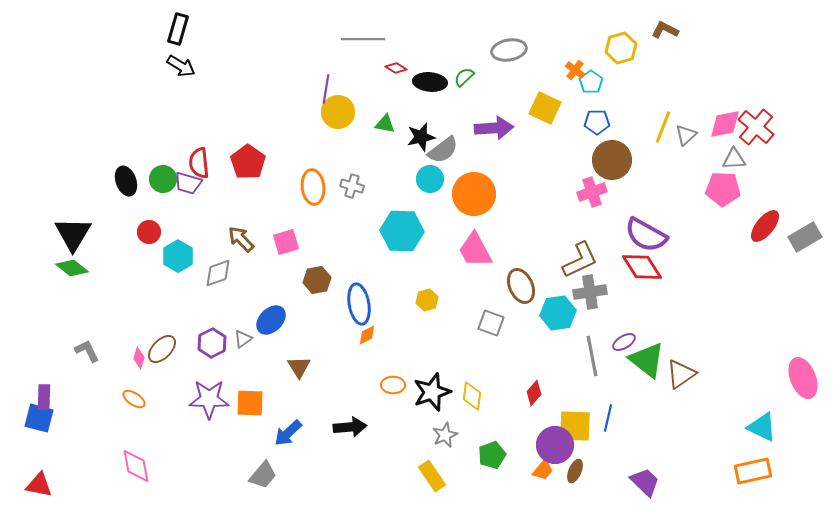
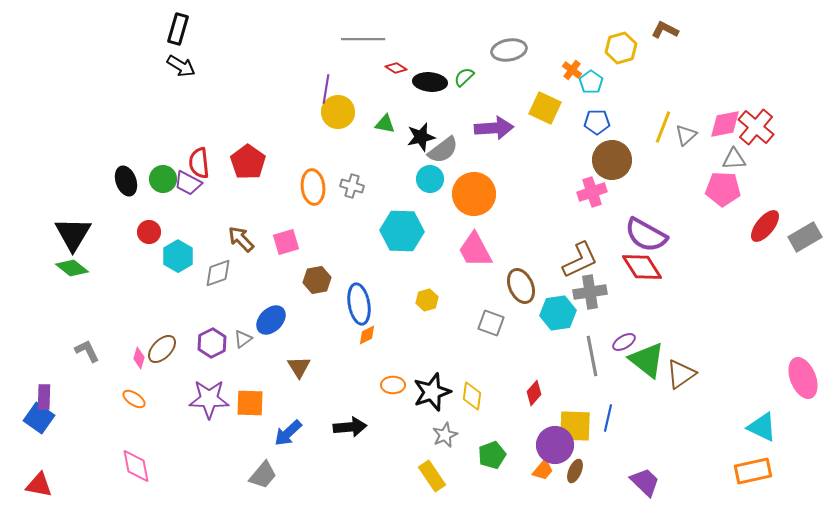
orange cross at (575, 70): moved 3 px left
purple trapezoid at (188, 183): rotated 12 degrees clockwise
blue square at (39, 418): rotated 20 degrees clockwise
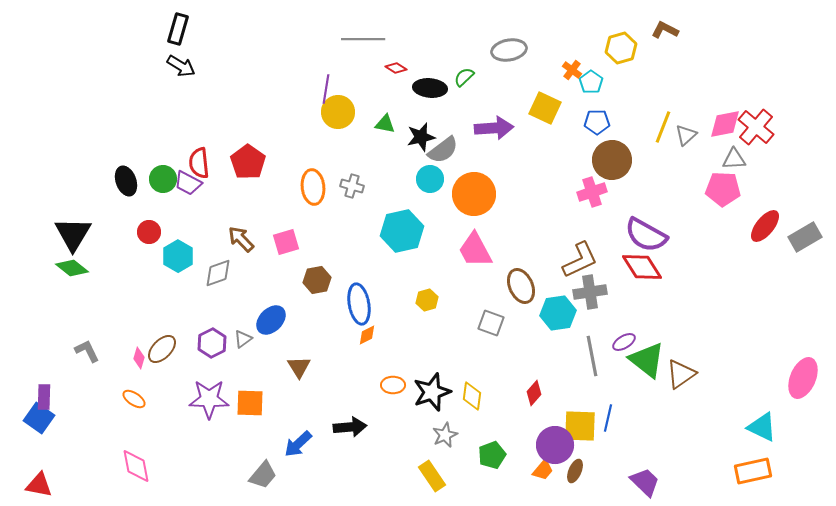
black ellipse at (430, 82): moved 6 px down
cyan hexagon at (402, 231): rotated 15 degrees counterclockwise
pink ellipse at (803, 378): rotated 45 degrees clockwise
yellow square at (575, 426): moved 5 px right
blue arrow at (288, 433): moved 10 px right, 11 px down
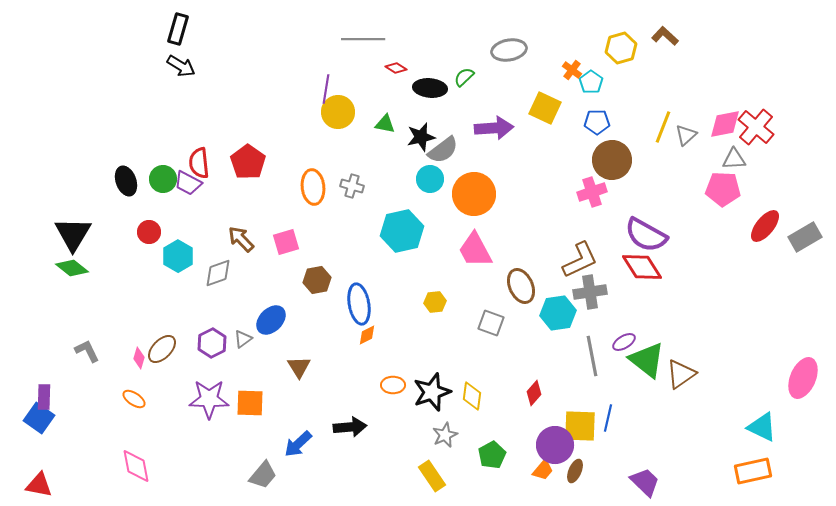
brown L-shape at (665, 30): moved 6 px down; rotated 16 degrees clockwise
yellow hexagon at (427, 300): moved 8 px right, 2 px down; rotated 10 degrees clockwise
green pentagon at (492, 455): rotated 8 degrees counterclockwise
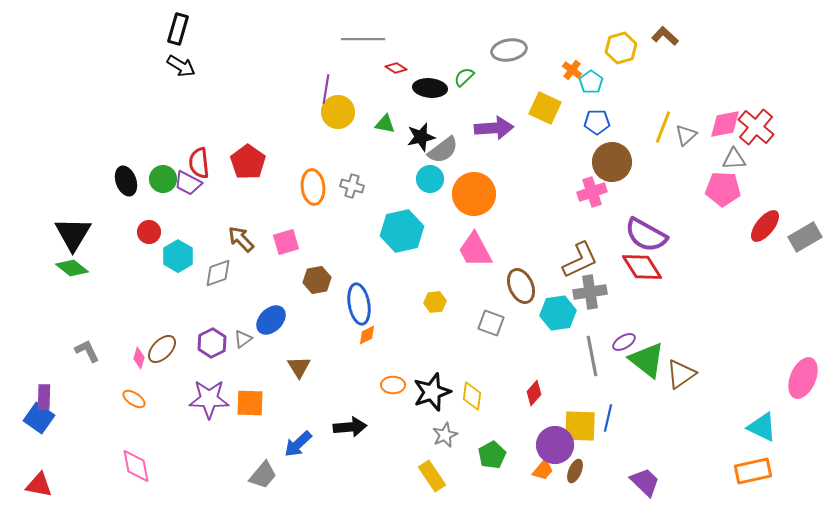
brown circle at (612, 160): moved 2 px down
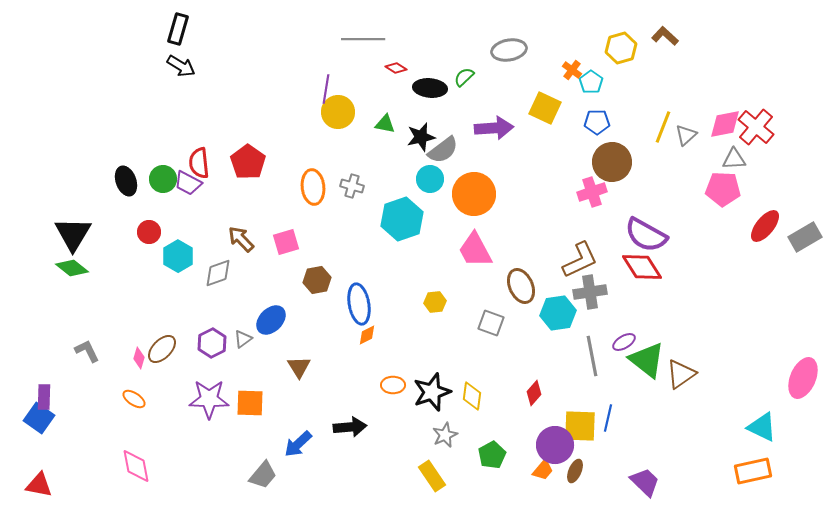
cyan hexagon at (402, 231): moved 12 px up; rotated 6 degrees counterclockwise
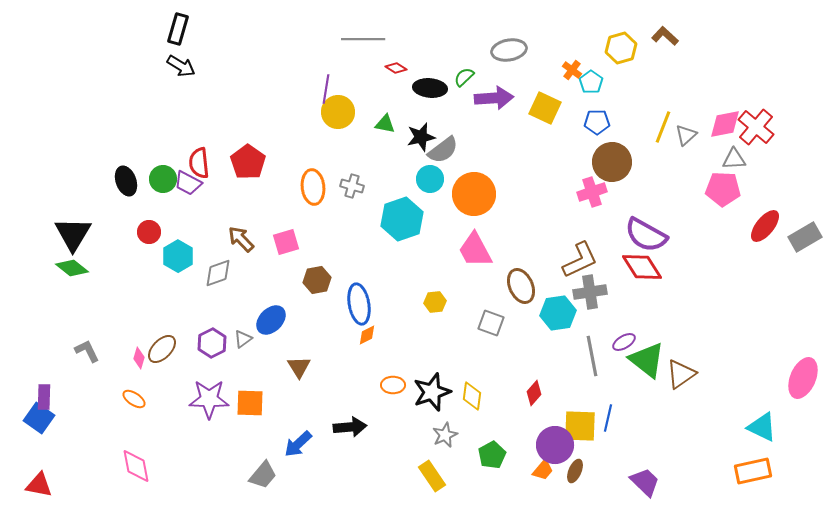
purple arrow at (494, 128): moved 30 px up
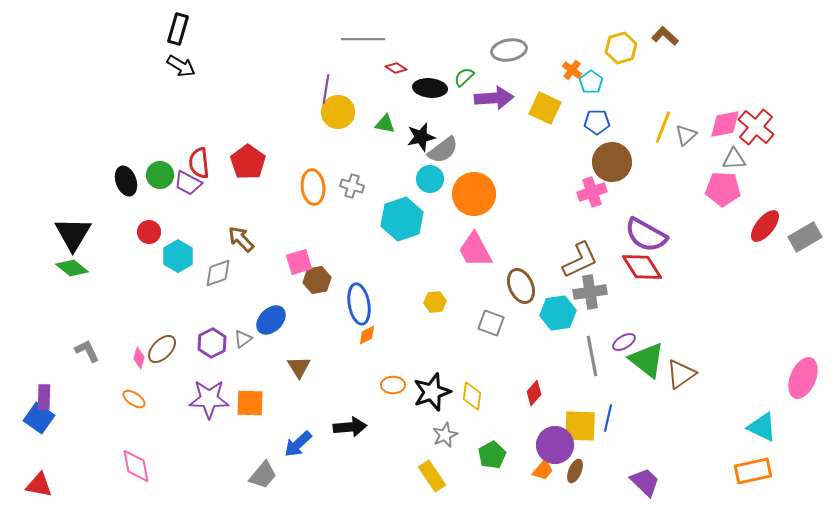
green circle at (163, 179): moved 3 px left, 4 px up
pink square at (286, 242): moved 13 px right, 20 px down
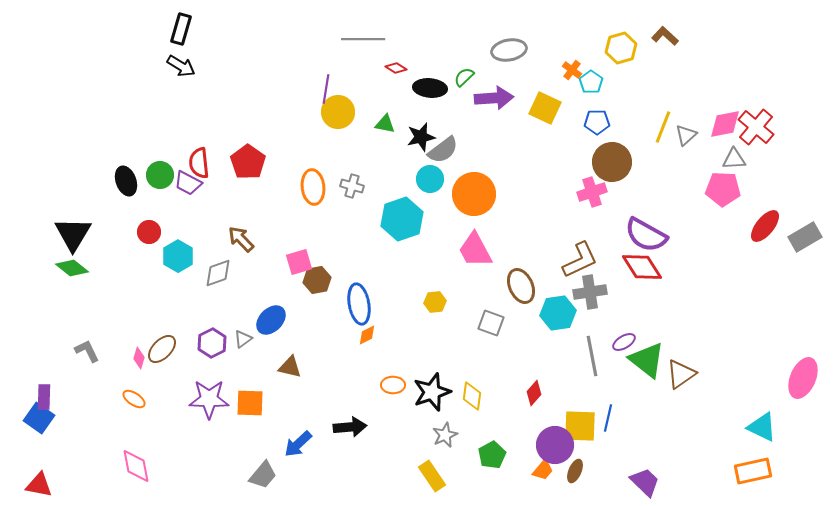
black rectangle at (178, 29): moved 3 px right
brown triangle at (299, 367): moved 9 px left; rotated 45 degrees counterclockwise
